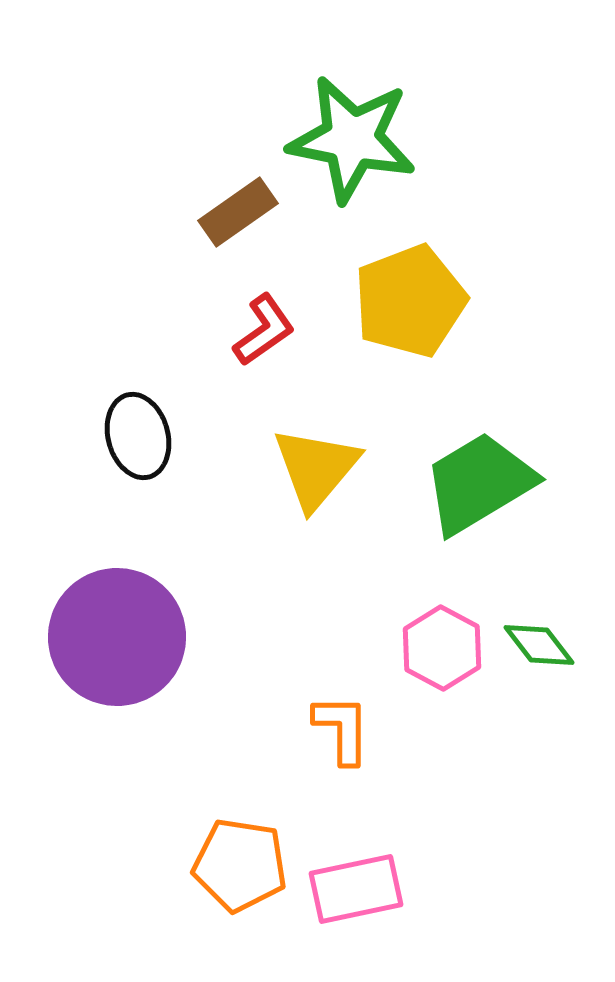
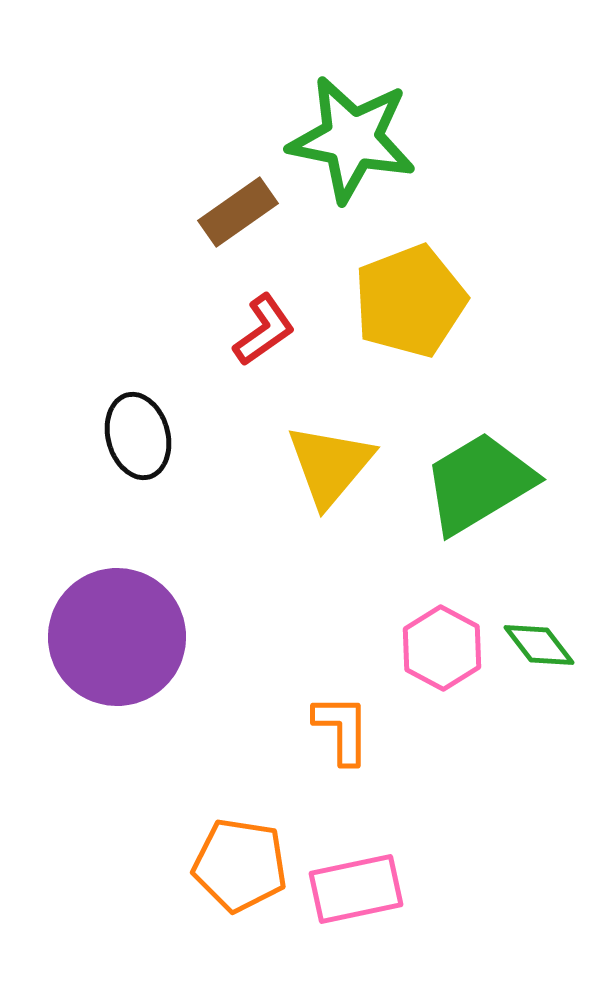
yellow triangle: moved 14 px right, 3 px up
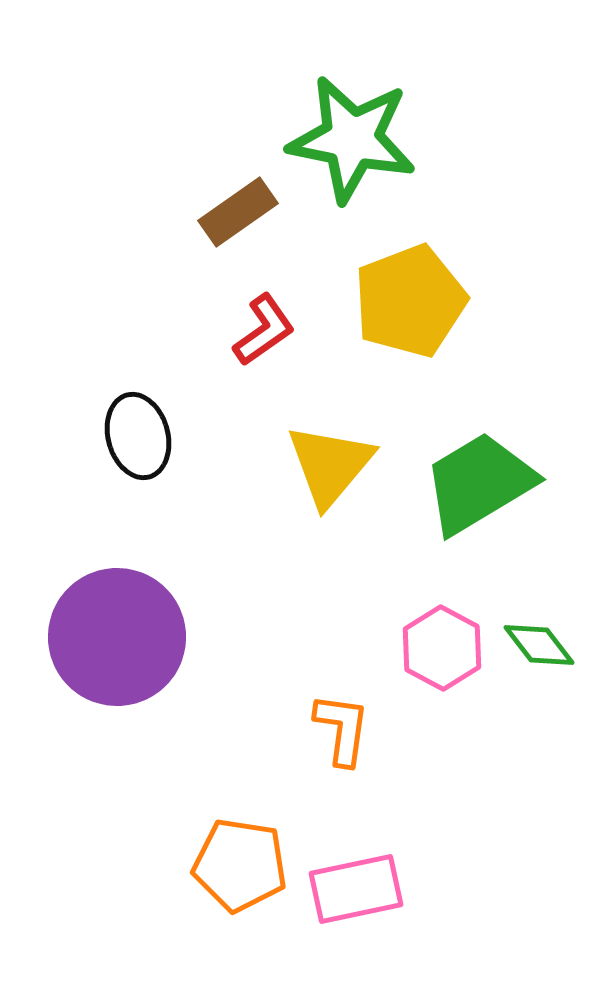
orange L-shape: rotated 8 degrees clockwise
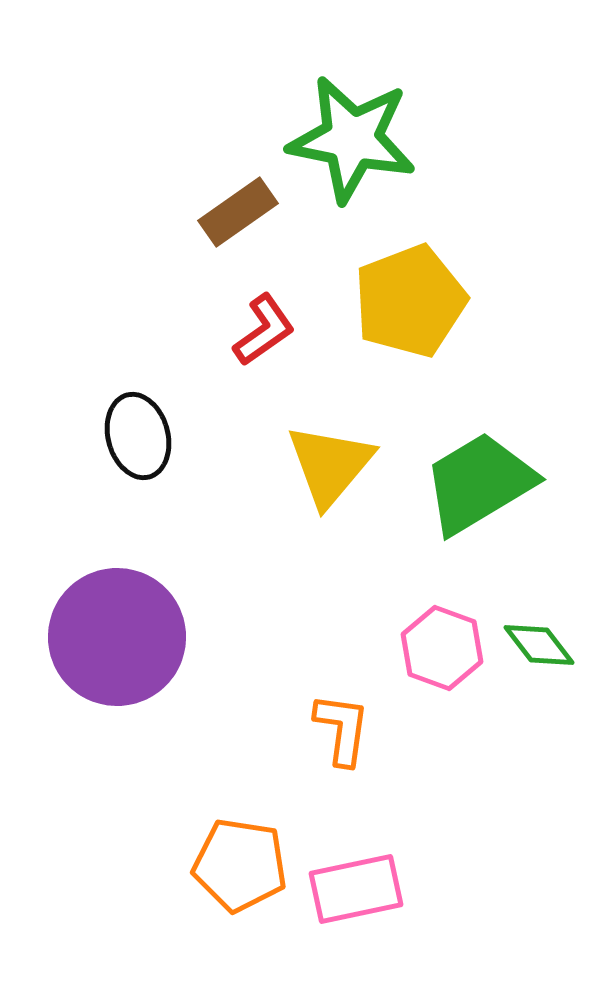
pink hexagon: rotated 8 degrees counterclockwise
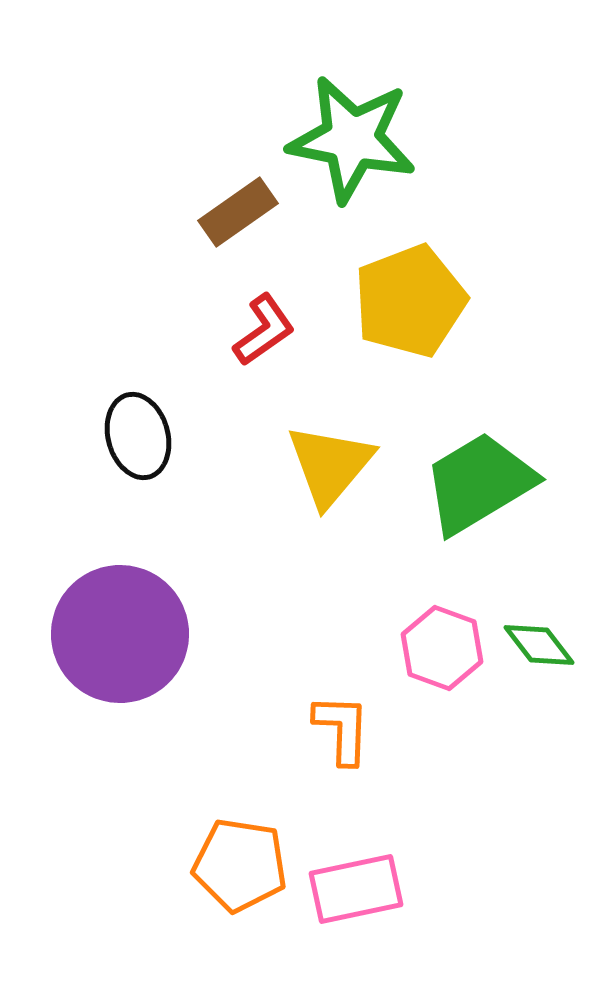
purple circle: moved 3 px right, 3 px up
orange L-shape: rotated 6 degrees counterclockwise
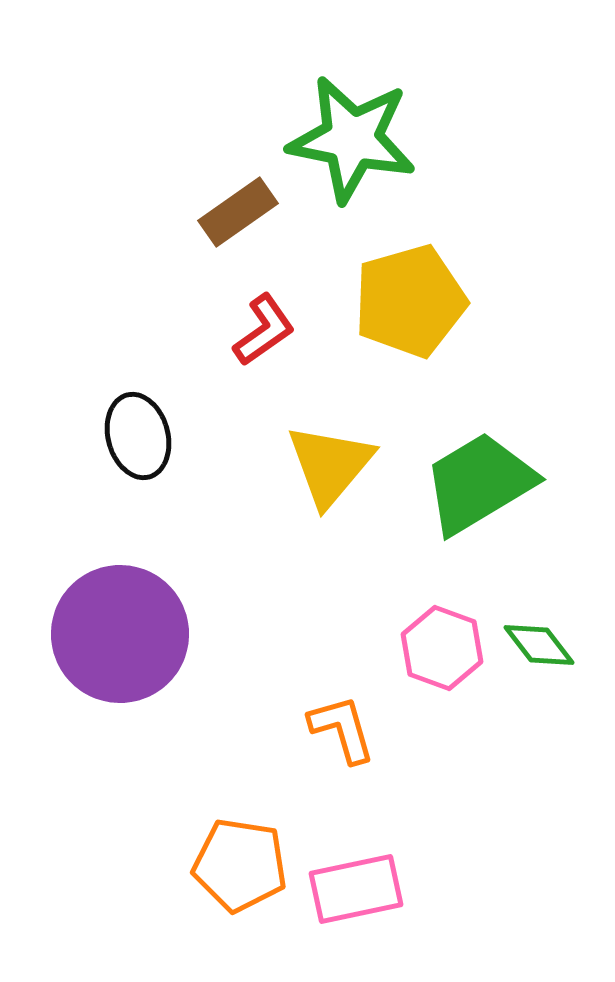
yellow pentagon: rotated 5 degrees clockwise
orange L-shape: rotated 18 degrees counterclockwise
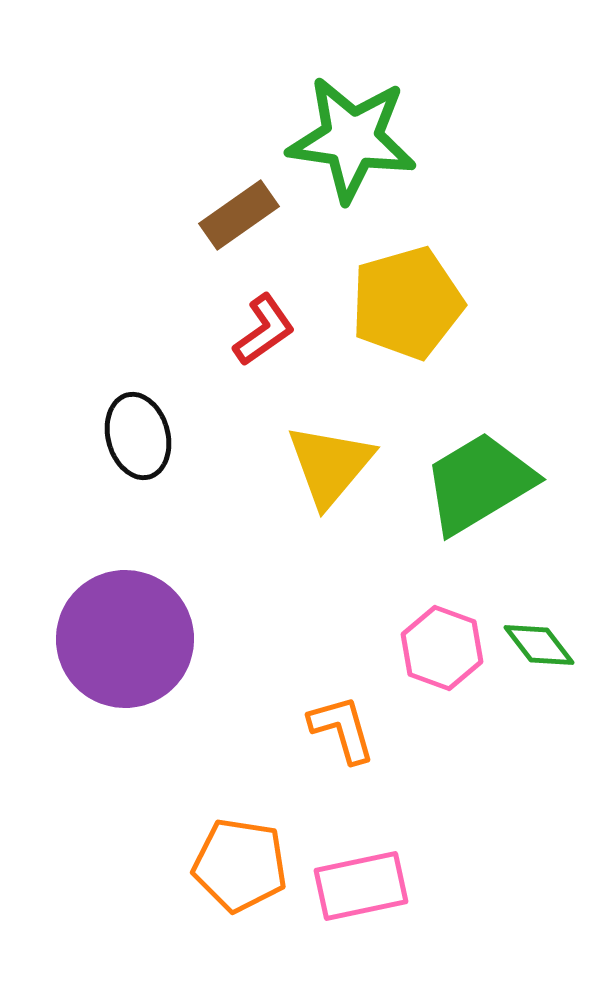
green star: rotated 3 degrees counterclockwise
brown rectangle: moved 1 px right, 3 px down
yellow pentagon: moved 3 px left, 2 px down
purple circle: moved 5 px right, 5 px down
pink rectangle: moved 5 px right, 3 px up
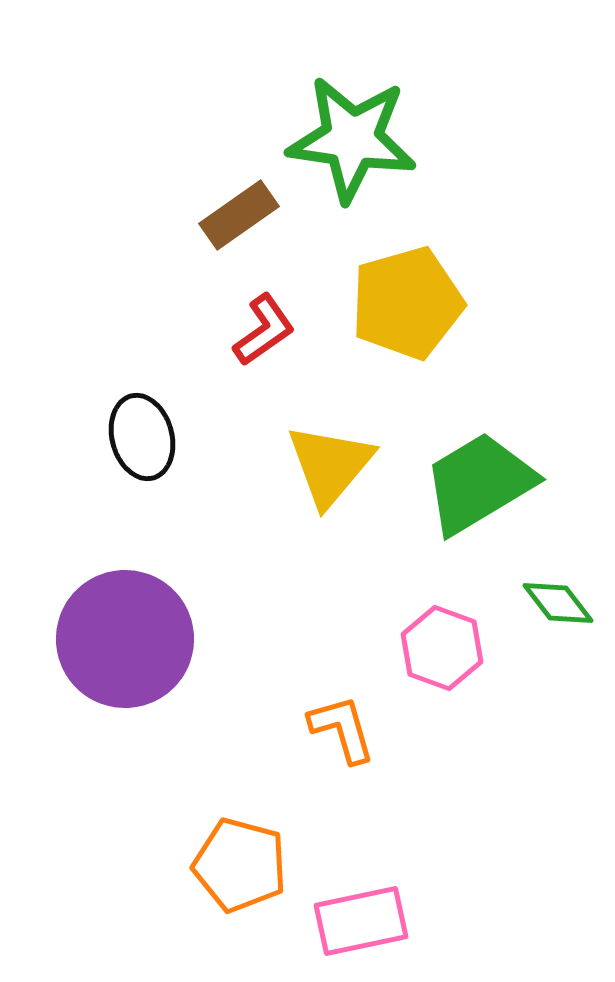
black ellipse: moved 4 px right, 1 px down
green diamond: moved 19 px right, 42 px up
orange pentagon: rotated 6 degrees clockwise
pink rectangle: moved 35 px down
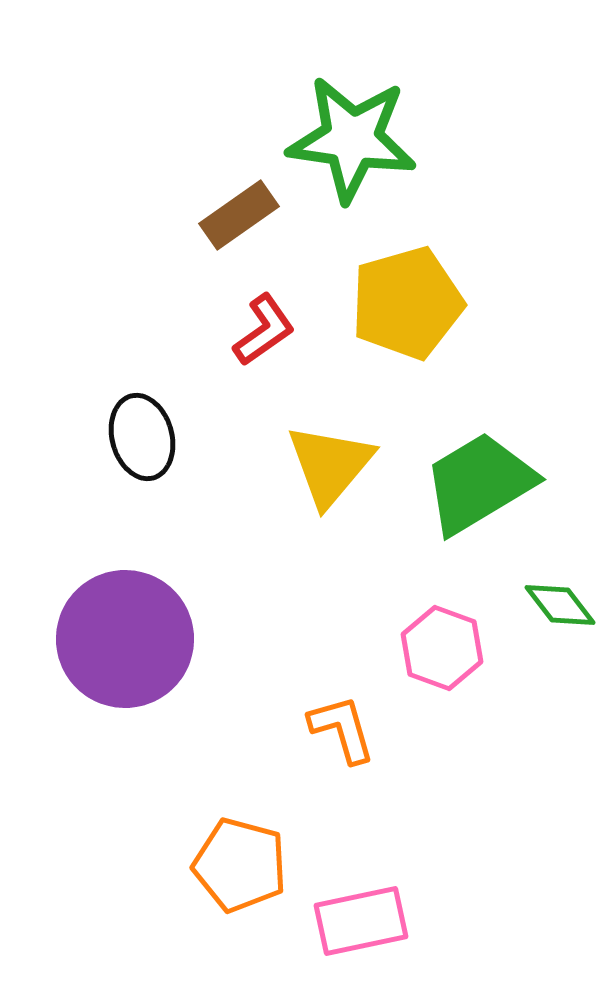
green diamond: moved 2 px right, 2 px down
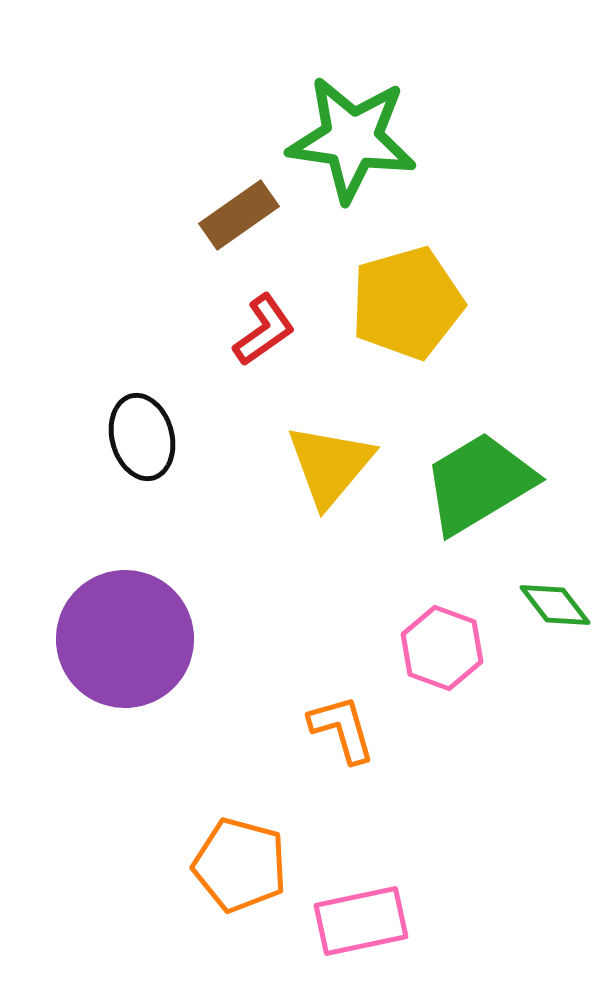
green diamond: moved 5 px left
